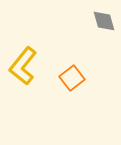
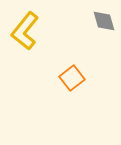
yellow L-shape: moved 2 px right, 35 px up
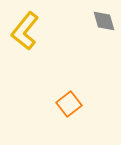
orange square: moved 3 px left, 26 px down
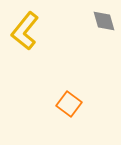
orange square: rotated 15 degrees counterclockwise
